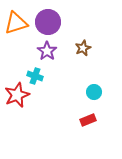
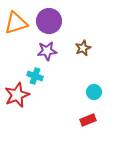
purple circle: moved 1 px right, 1 px up
purple star: rotated 30 degrees clockwise
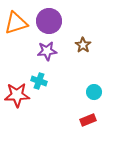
brown star: moved 3 px up; rotated 14 degrees counterclockwise
cyan cross: moved 4 px right, 5 px down
red star: rotated 20 degrees clockwise
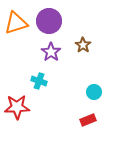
purple star: moved 4 px right, 1 px down; rotated 30 degrees counterclockwise
red star: moved 12 px down
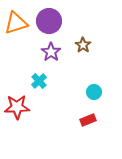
cyan cross: rotated 28 degrees clockwise
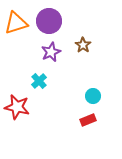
purple star: rotated 12 degrees clockwise
cyan circle: moved 1 px left, 4 px down
red star: rotated 15 degrees clockwise
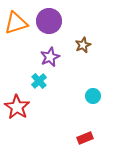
brown star: rotated 14 degrees clockwise
purple star: moved 1 px left, 5 px down
red star: rotated 20 degrees clockwise
red rectangle: moved 3 px left, 18 px down
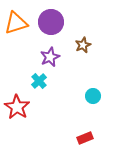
purple circle: moved 2 px right, 1 px down
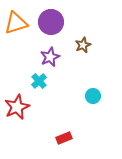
red star: rotated 15 degrees clockwise
red rectangle: moved 21 px left
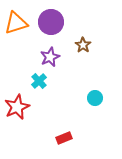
brown star: rotated 14 degrees counterclockwise
cyan circle: moved 2 px right, 2 px down
